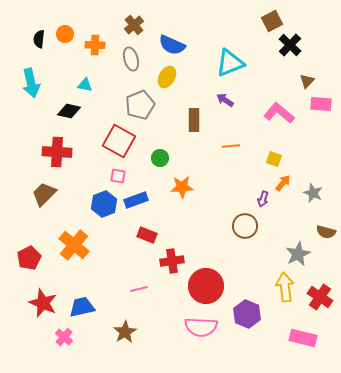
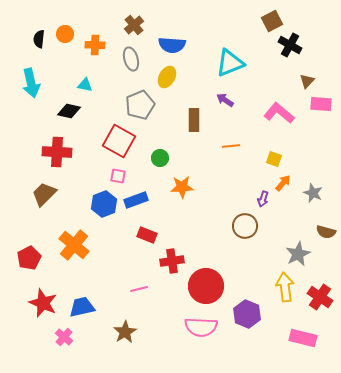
blue semicircle at (172, 45): rotated 20 degrees counterclockwise
black cross at (290, 45): rotated 15 degrees counterclockwise
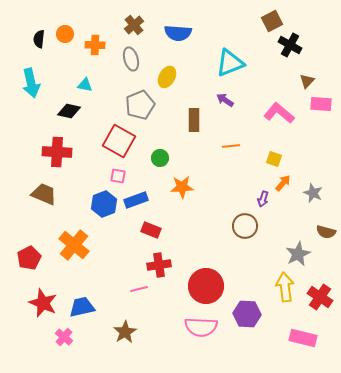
blue semicircle at (172, 45): moved 6 px right, 12 px up
brown trapezoid at (44, 194): rotated 68 degrees clockwise
red rectangle at (147, 235): moved 4 px right, 5 px up
red cross at (172, 261): moved 13 px left, 4 px down
purple hexagon at (247, 314): rotated 20 degrees counterclockwise
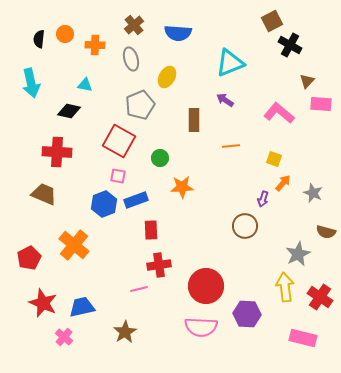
red rectangle at (151, 230): rotated 66 degrees clockwise
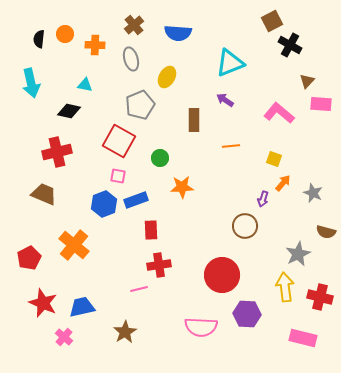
red cross at (57, 152): rotated 16 degrees counterclockwise
red circle at (206, 286): moved 16 px right, 11 px up
red cross at (320, 297): rotated 20 degrees counterclockwise
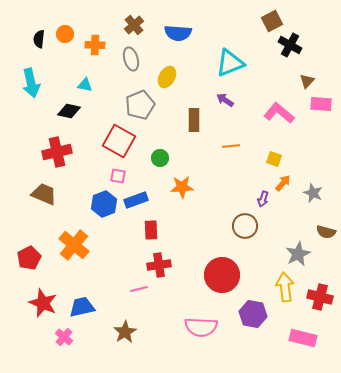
purple hexagon at (247, 314): moved 6 px right; rotated 8 degrees clockwise
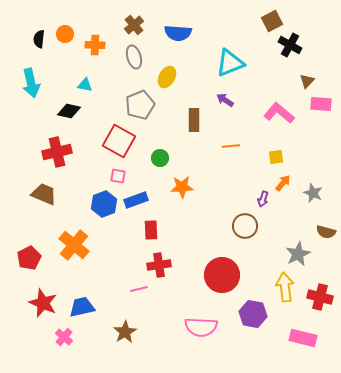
gray ellipse at (131, 59): moved 3 px right, 2 px up
yellow square at (274, 159): moved 2 px right, 2 px up; rotated 28 degrees counterclockwise
